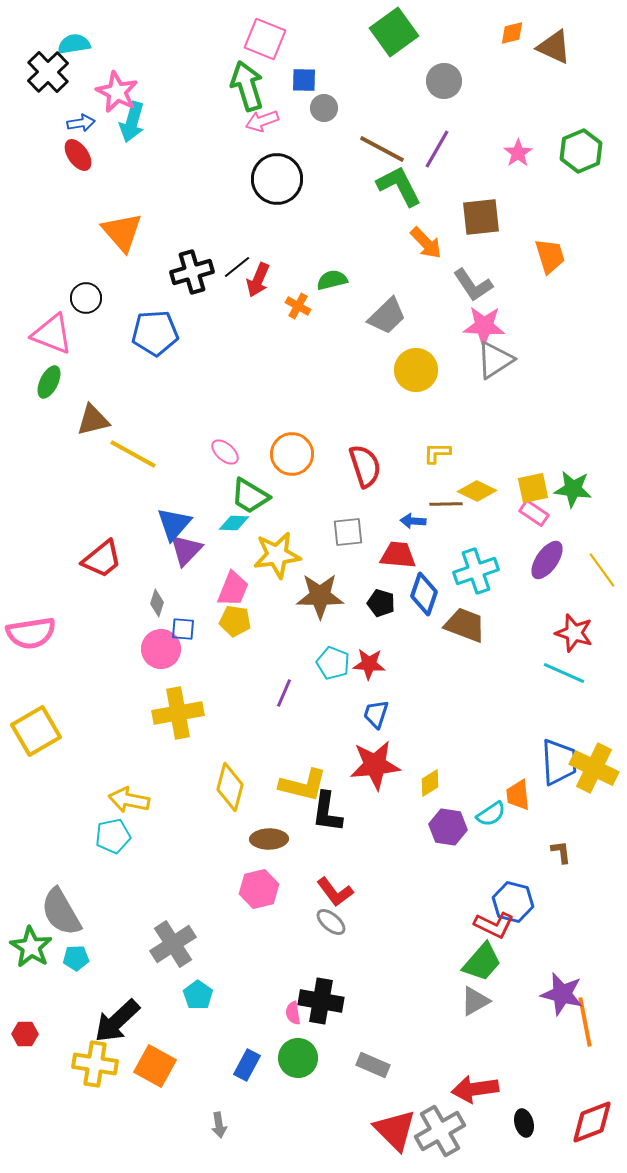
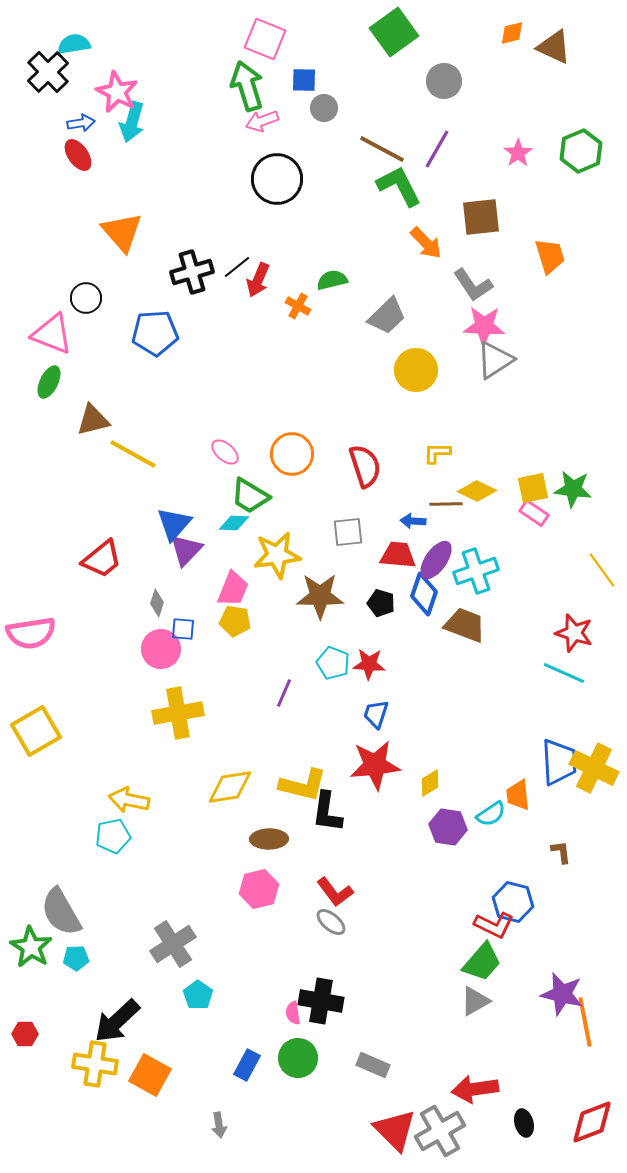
purple ellipse at (547, 560): moved 111 px left
yellow diamond at (230, 787): rotated 66 degrees clockwise
orange square at (155, 1066): moved 5 px left, 9 px down
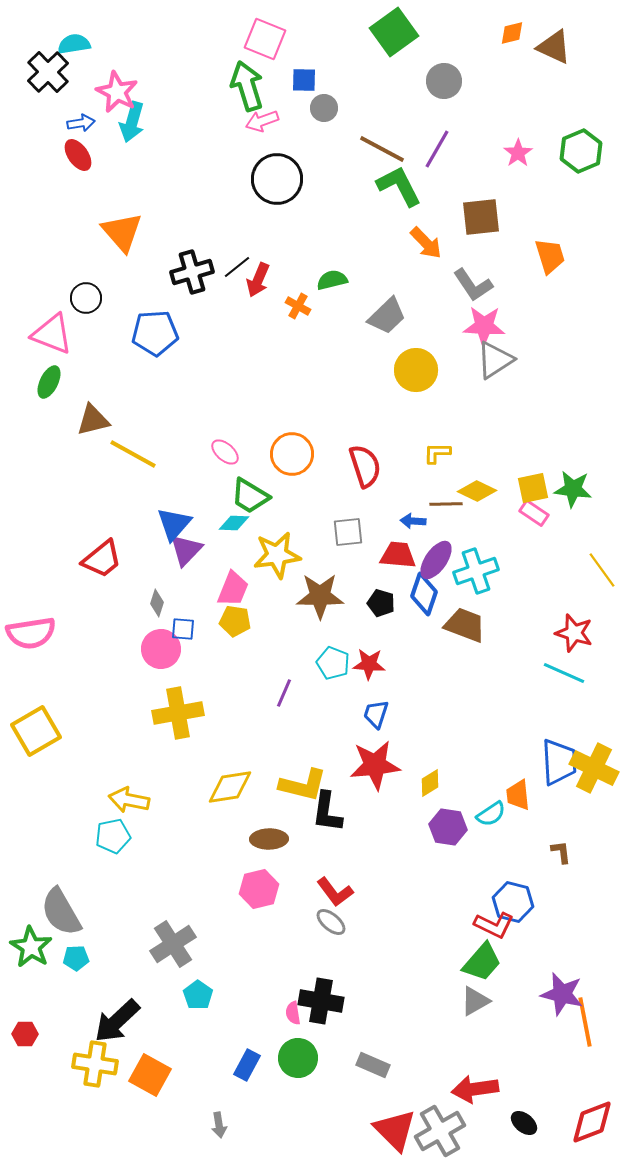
black ellipse at (524, 1123): rotated 36 degrees counterclockwise
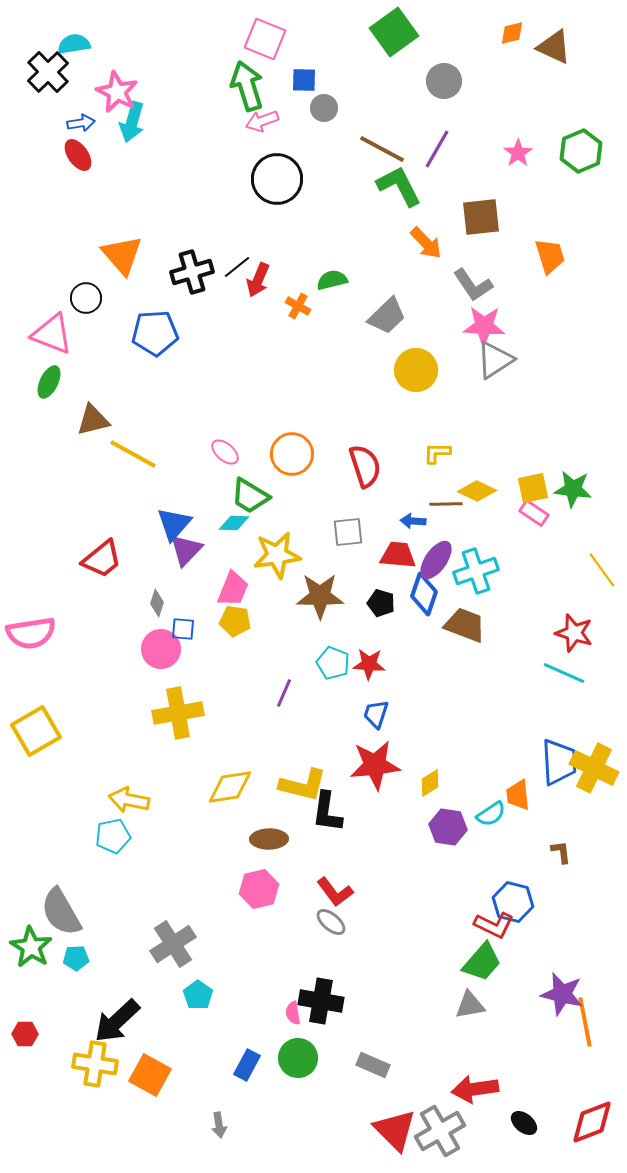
orange triangle at (122, 232): moved 23 px down
gray triangle at (475, 1001): moved 5 px left, 4 px down; rotated 20 degrees clockwise
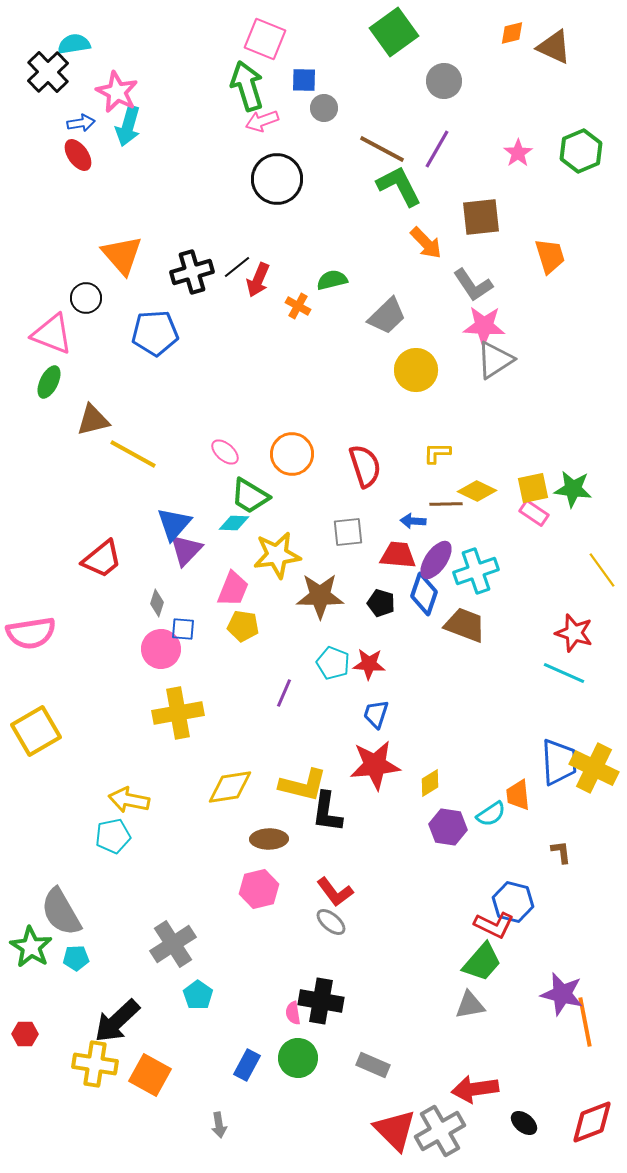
cyan arrow at (132, 122): moved 4 px left, 4 px down
yellow pentagon at (235, 621): moved 8 px right, 5 px down
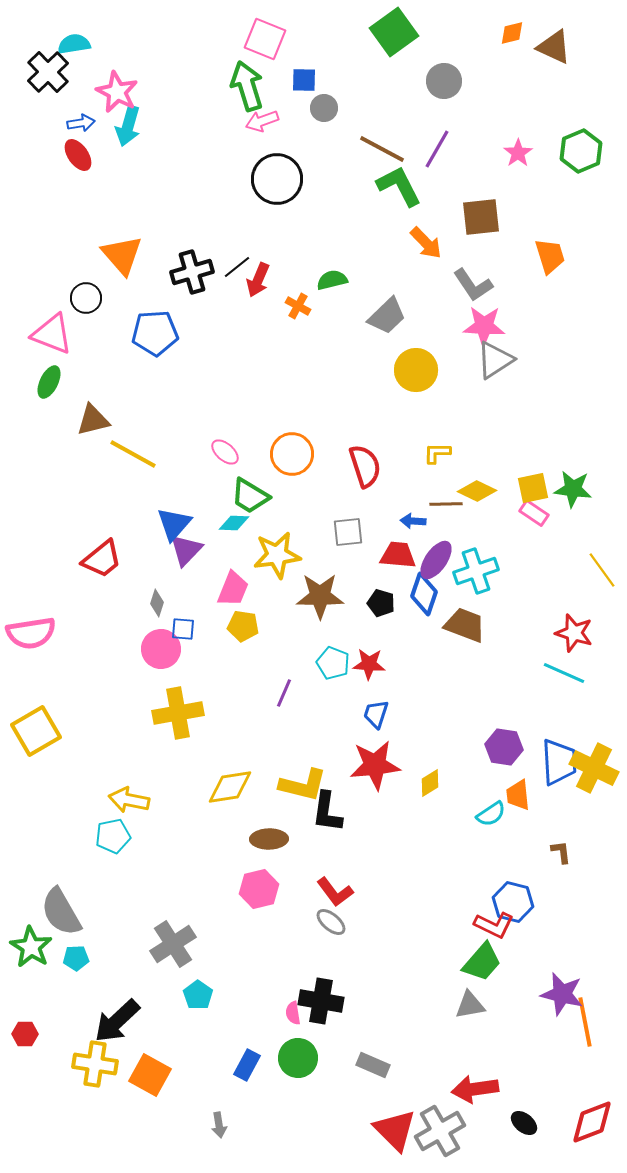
purple hexagon at (448, 827): moved 56 px right, 80 px up
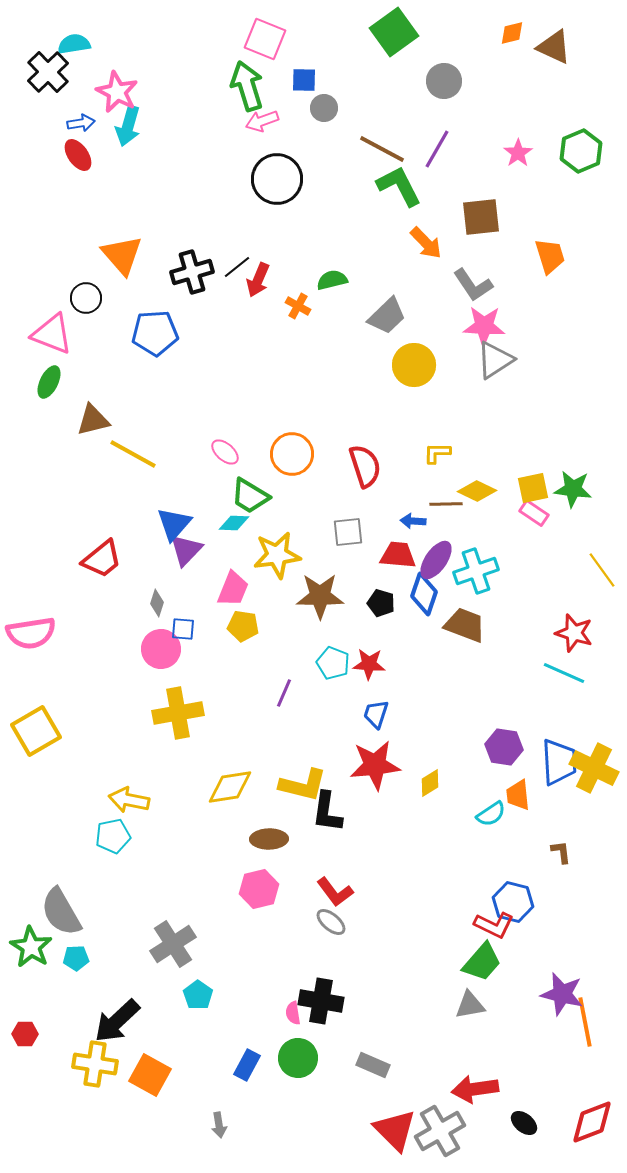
yellow circle at (416, 370): moved 2 px left, 5 px up
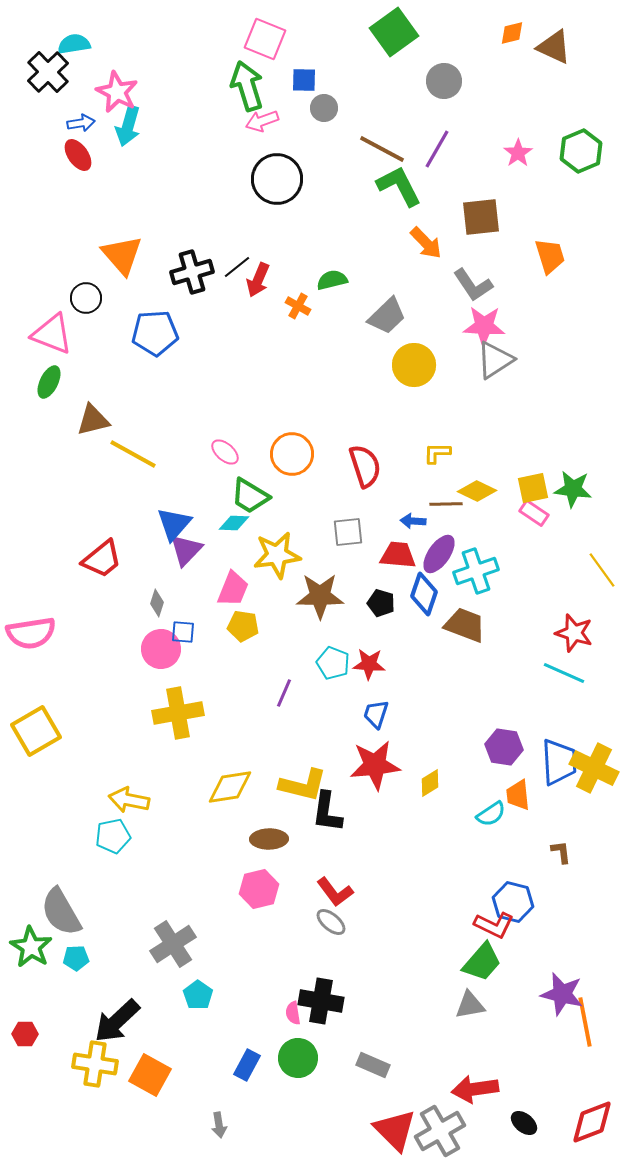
purple ellipse at (436, 560): moved 3 px right, 6 px up
blue square at (183, 629): moved 3 px down
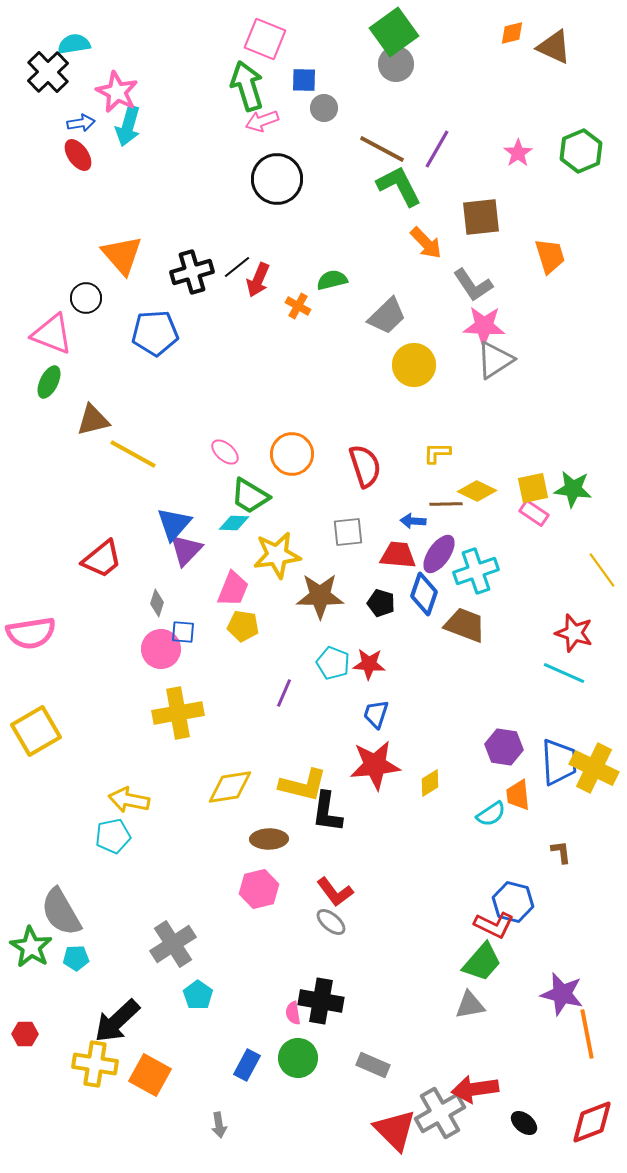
gray circle at (444, 81): moved 48 px left, 17 px up
orange line at (585, 1022): moved 2 px right, 12 px down
gray cross at (440, 1131): moved 18 px up
